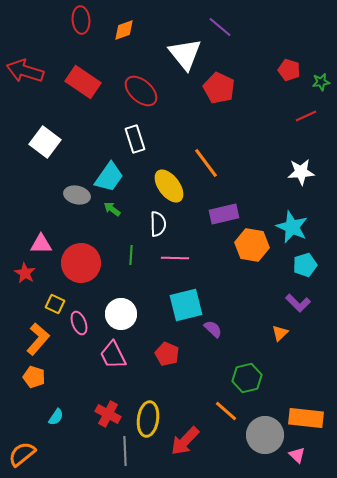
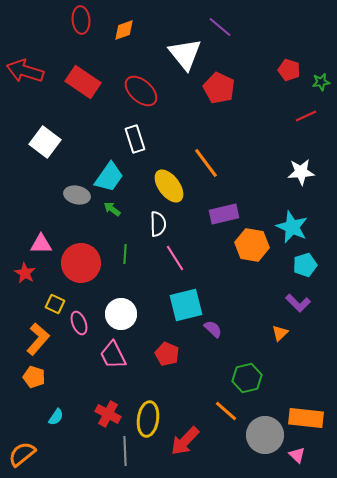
green line at (131, 255): moved 6 px left, 1 px up
pink line at (175, 258): rotated 56 degrees clockwise
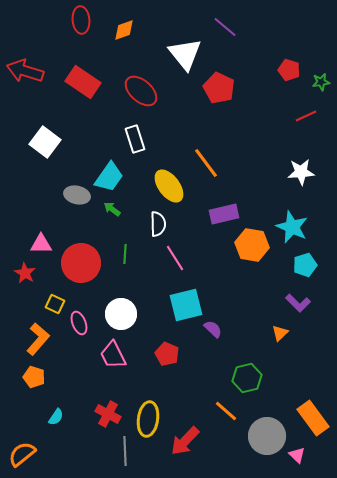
purple line at (220, 27): moved 5 px right
orange rectangle at (306, 418): moved 7 px right; rotated 48 degrees clockwise
gray circle at (265, 435): moved 2 px right, 1 px down
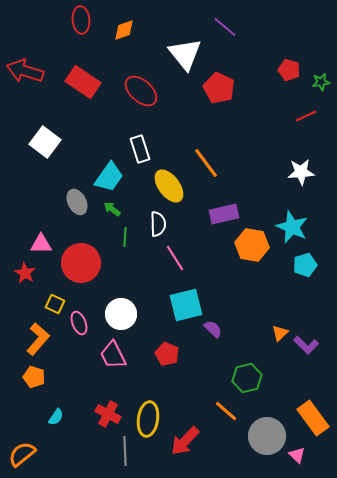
white rectangle at (135, 139): moved 5 px right, 10 px down
gray ellipse at (77, 195): moved 7 px down; rotated 50 degrees clockwise
green line at (125, 254): moved 17 px up
purple L-shape at (298, 303): moved 8 px right, 42 px down
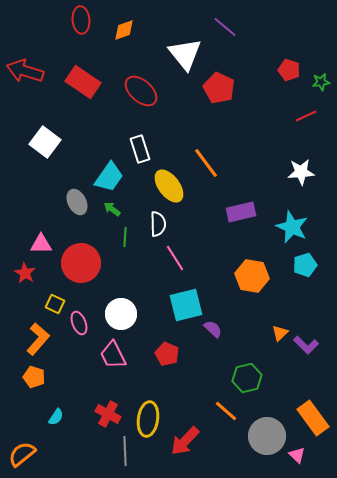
purple rectangle at (224, 214): moved 17 px right, 2 px up
orange hexagon at (252, 245): moved 31 px down
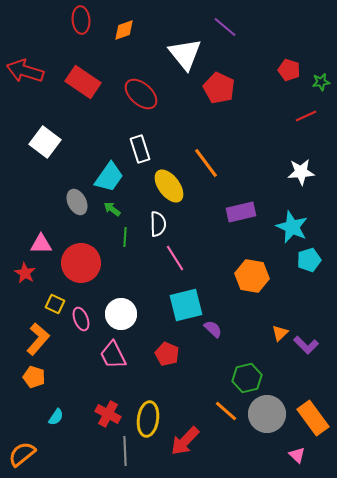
red ellipse at (141, 91): moved 3 px down
cyan pentagon at (305, 265): moved 4 px right, 5 px up
pink ellipse at (79, 323): moved 2 px right, 4 px up
gray circle at (267, 436): moved 22 px up
